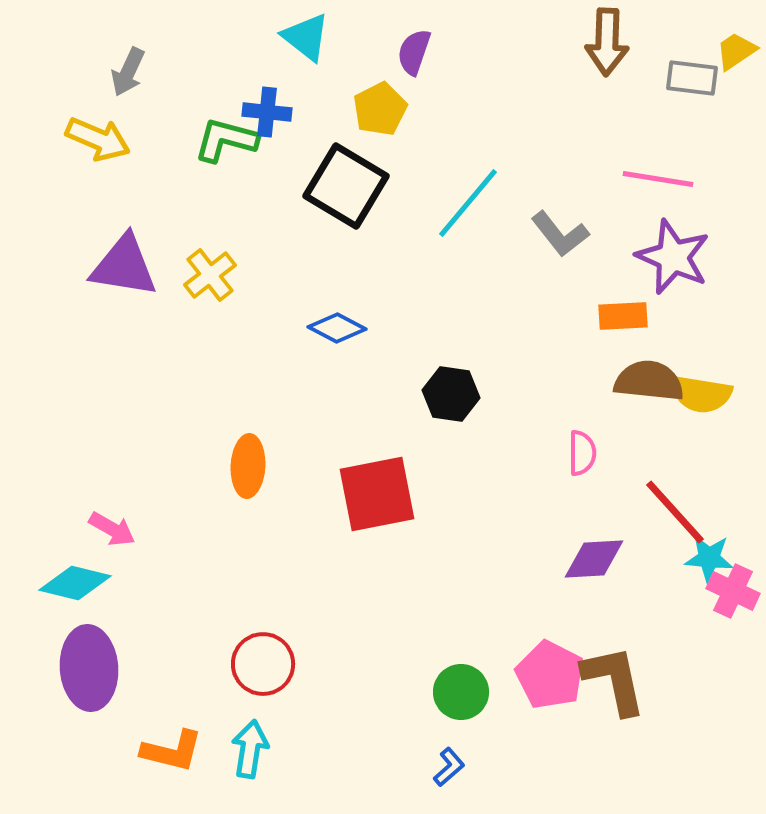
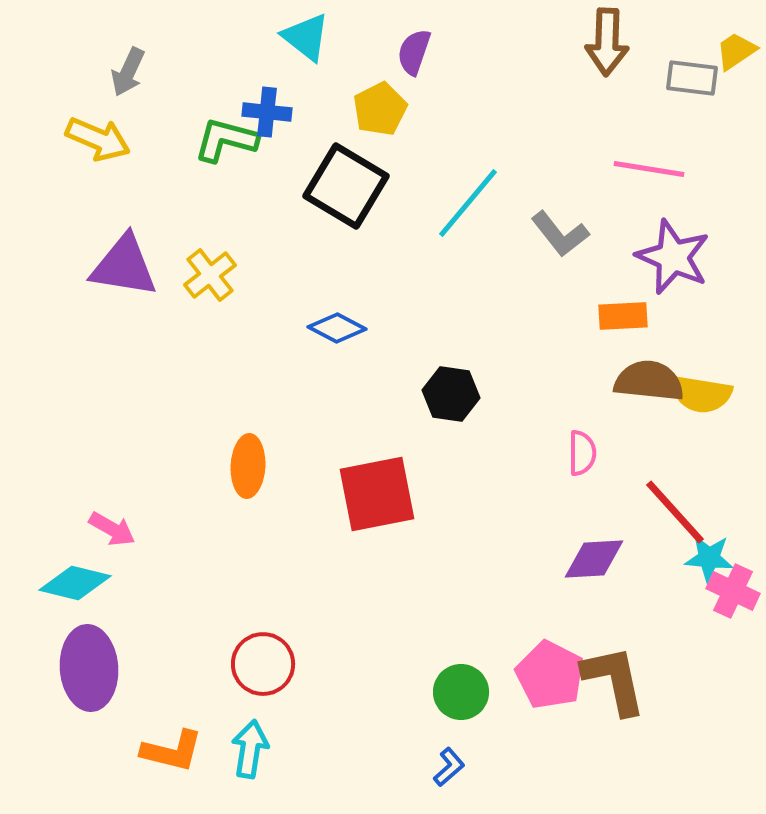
pink line: moved 9 px left, 10 px up
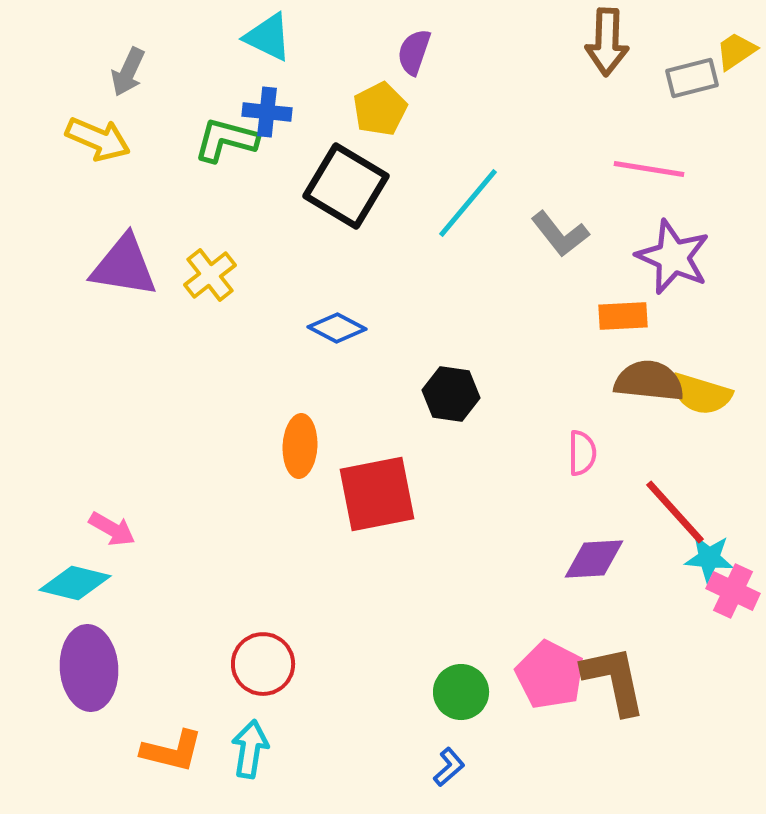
cyan triangle: moved 38 px left; rotated 12 degrees counterclockwise
gray rectangle: rotated 21 degrees counterclockwise
yellow semicircle: rotated 8 degrees clockwise
orange ellipse: moved 52 px right, 20 px up
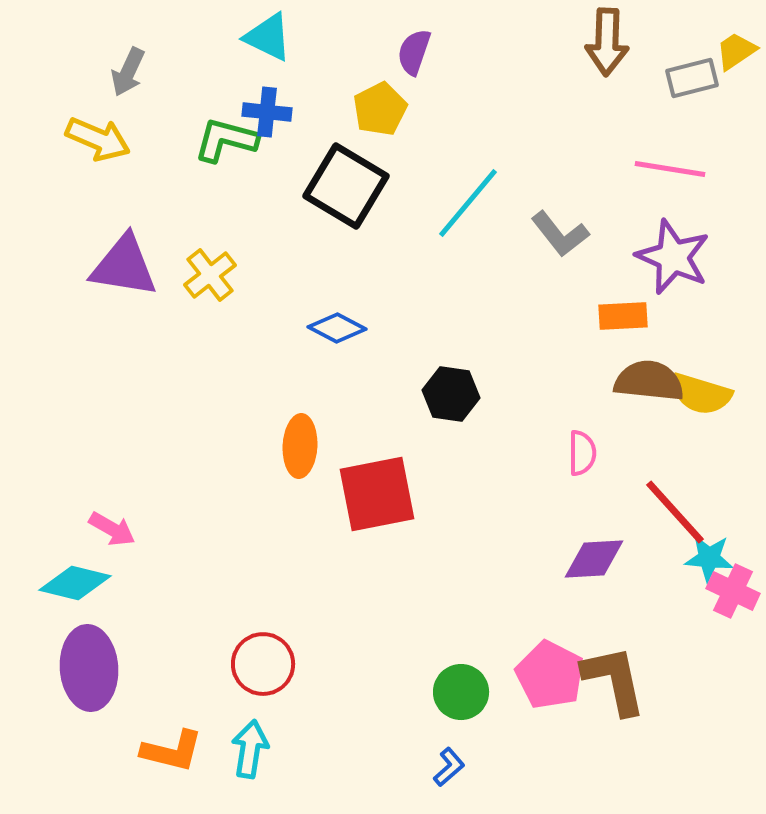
pink line: moved 21 px right
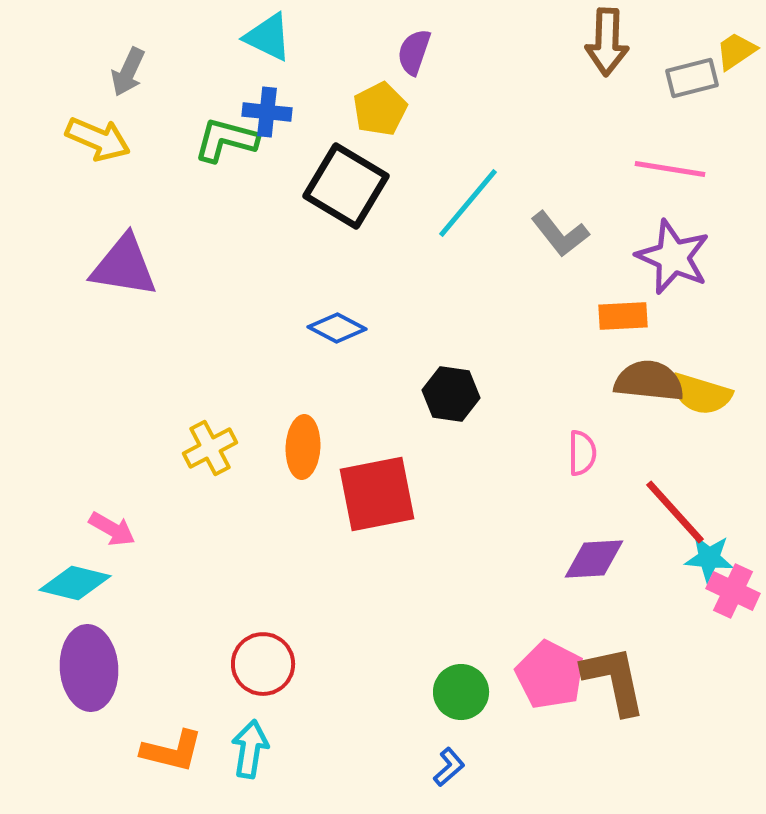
yellow cross: moved 173 px down; rotated 10 degrees clockwise
orange ellipse: moved 3 px right, 1 px down
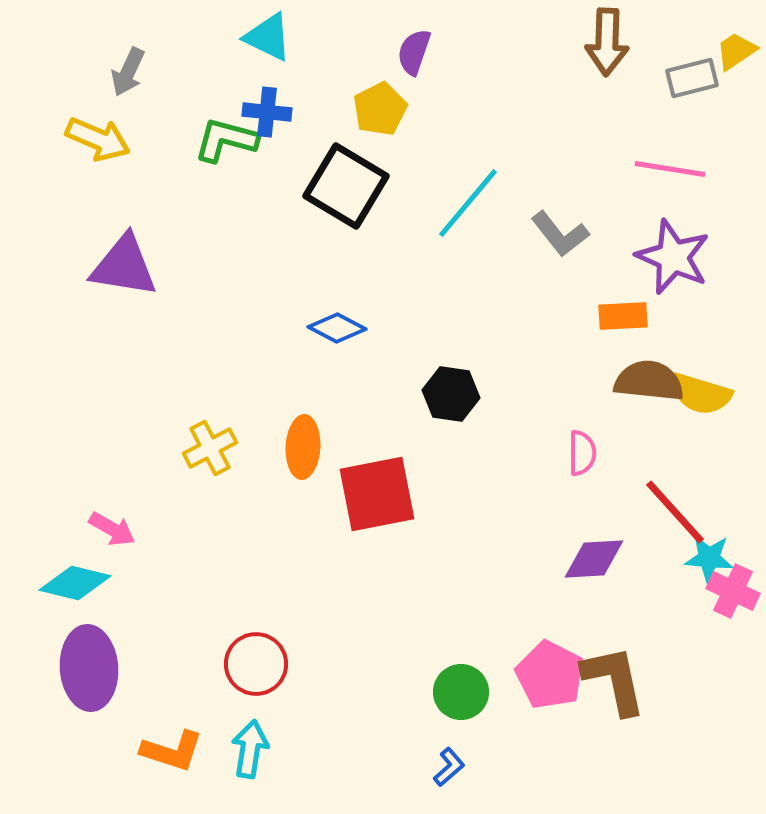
red circle: moved 7 px left
orange L-shape: rotated 4 degrees clockwise
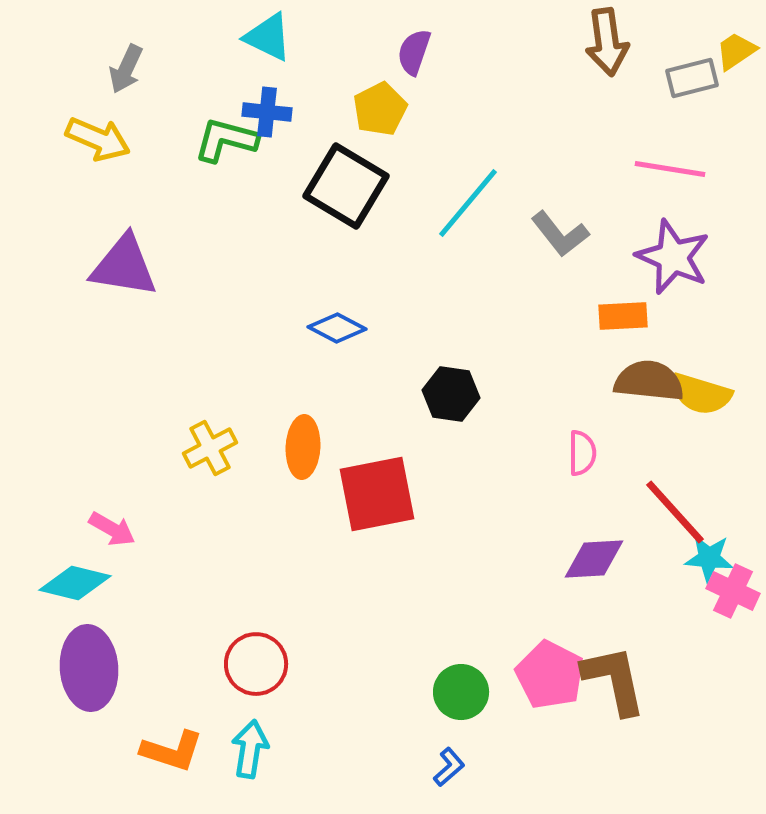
brown arrow: rotated 10 degrees counterclockwise
gray arrow: moved 2 px left, 3 px up
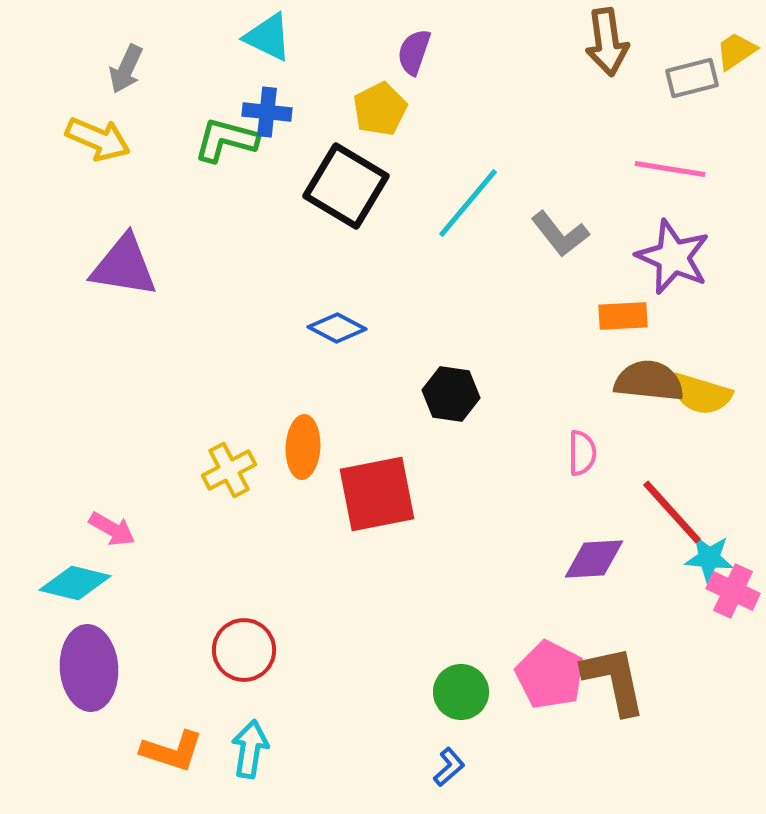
yellow cross: moved 19 px right, 22 px down
red line: moved 3 px left
red circle: moved 12 px left, 14 px up
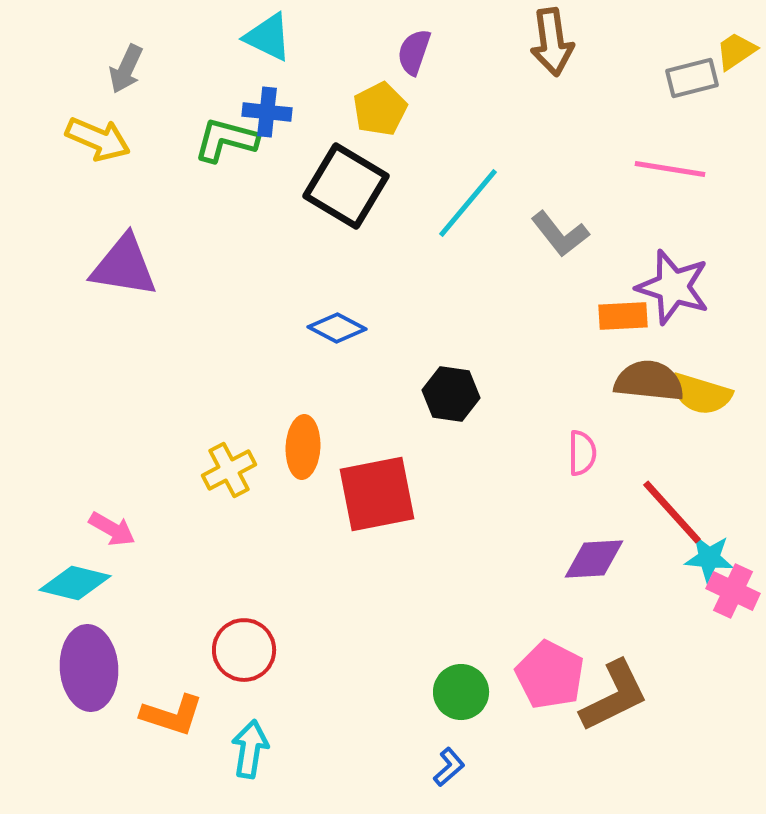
brown arrow: moved 55 px left
purple star: moved 30 px down; rotated 6 degrees counterclockwise
brown L-shape: moved 16 px down; rotated 76 degrees clockwise
orange L-shape: moved 36 px up
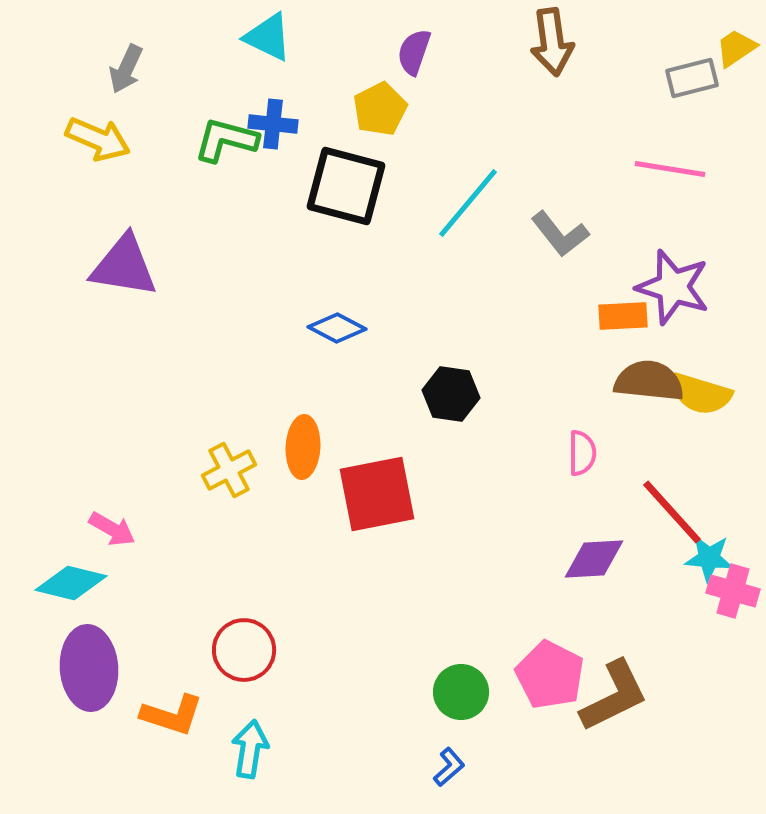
yellow trapezoid: moved 3 px up
blue cross: moved 6 px right, 12 px down
black square: rotated 16 degrees counterclockwise
cyan diamond: moved 4 px left
pink cross: rotated 9 degrees counterclockwise
